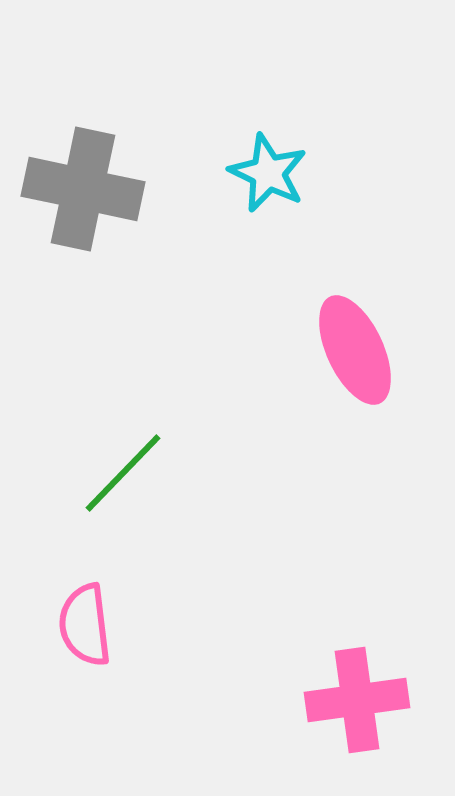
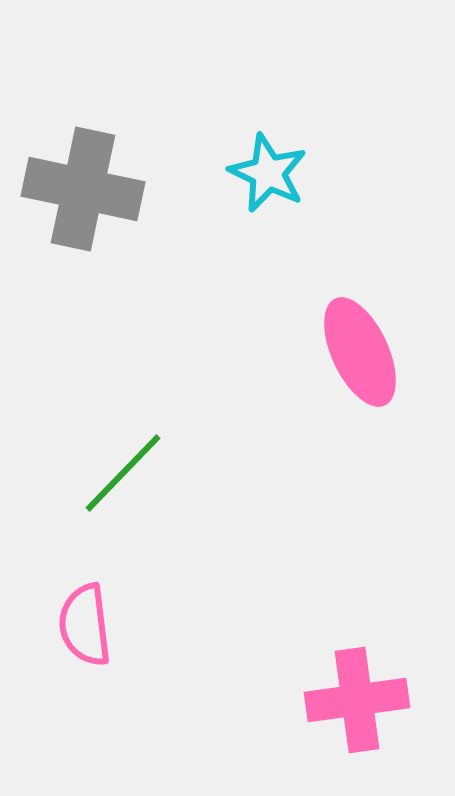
pink ellipse: moved 5 px right, 2 px down
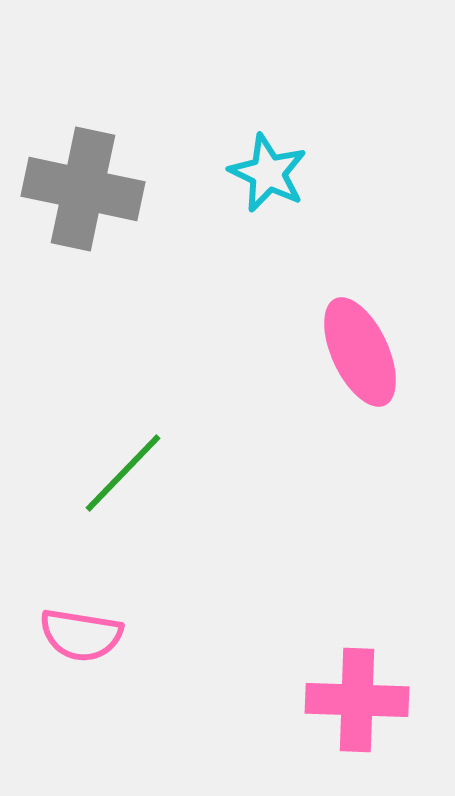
pink semicircle: moved 4 px left, 10 px down; rotated 74 degrees counterclockwise
pink cross: rotated 10 degrees clockwise
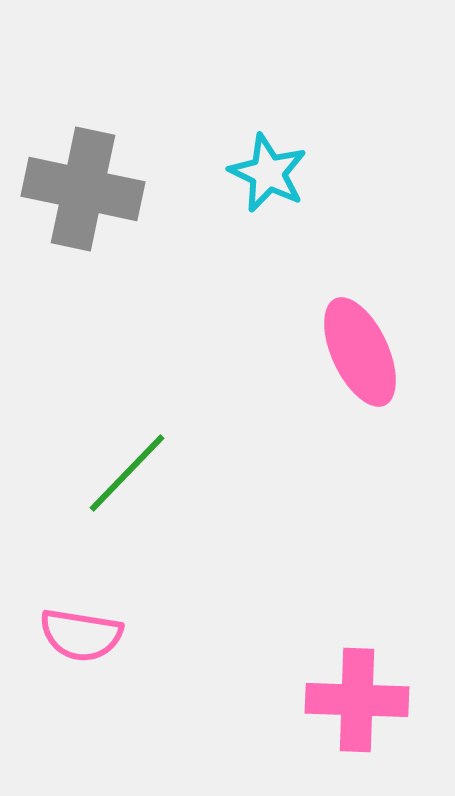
green line: moved 4 px right
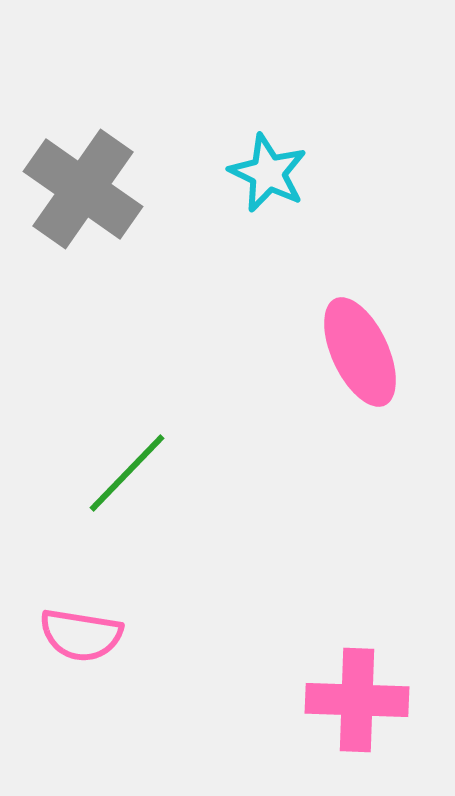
gray cross: rotated 23 degrees clockwise
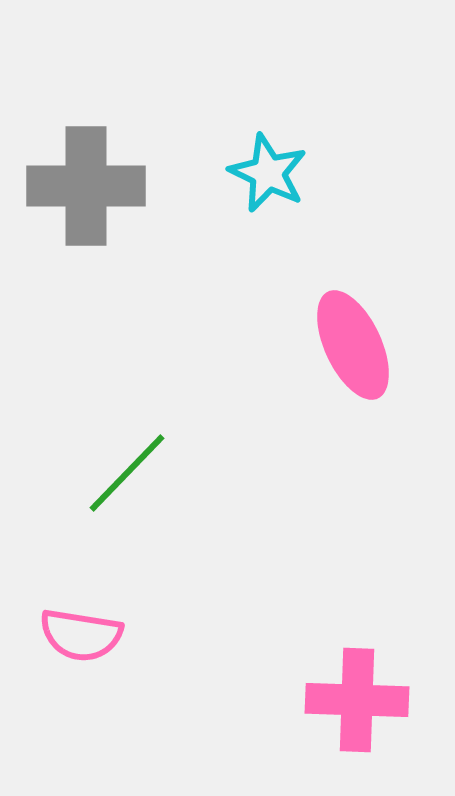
gray cross: moved 3 px right, 3 px up; rotated 35 degrees counterclockwise
pink ellipse: moved 7 px left, 7 px up
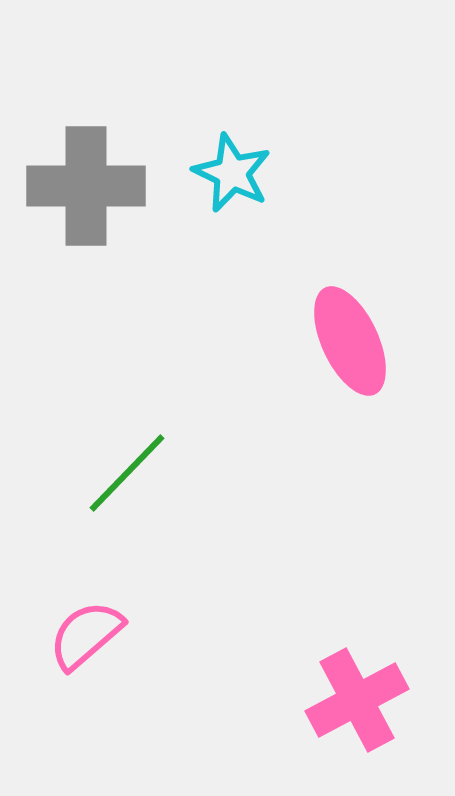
cyan star: moved 36 px left
pink ellipse: moved 3 px left, 4 px up
pink semicircle: moved 5 px right; rotated 130 degrees clockwise
pink cross: rotated 30 degrees counterclockwise
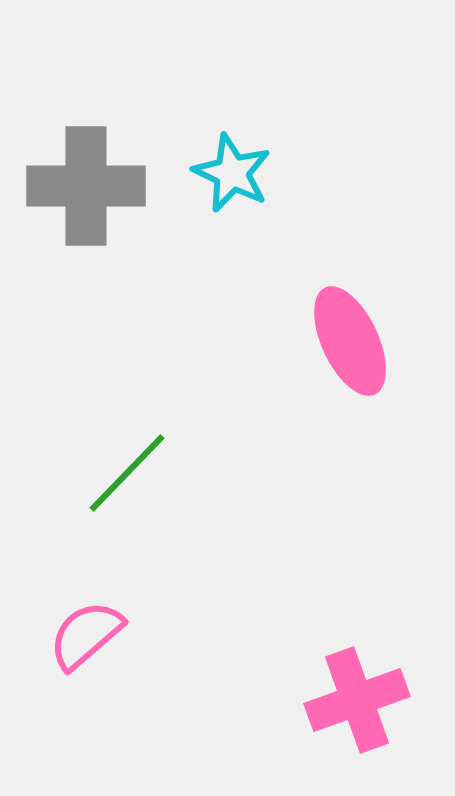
pink cross: rotated 8 degrees clockwise
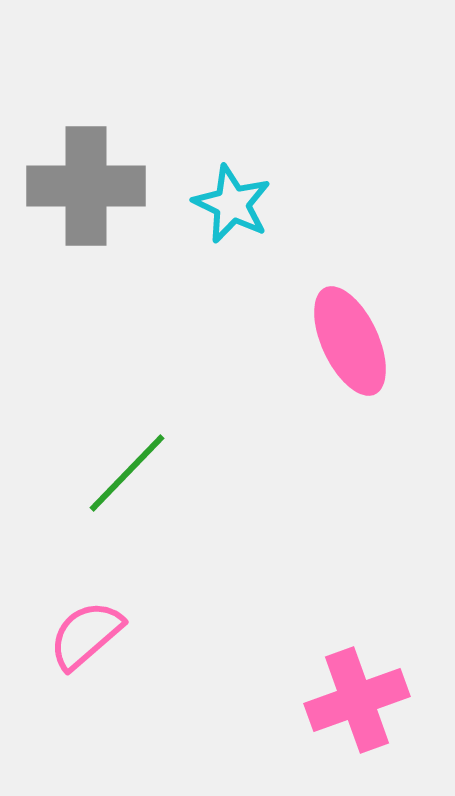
cyan star: moved 31 px down
